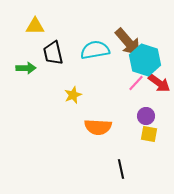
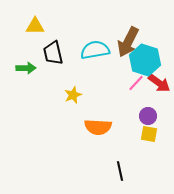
brown arrow: rotated 68 degrees clockwise
purple circle: moved 2 px right
black line: moved 1 px left, 2 px down
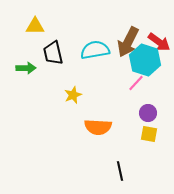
red arrow: moved 41 px up
purple circle: moved 3 px up
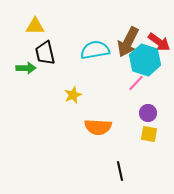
black trapezoid: moved 8 px left
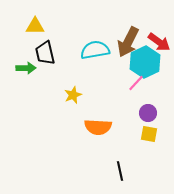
cyan hexagon: moved 2 px down; rotated 16 degrees clockwise
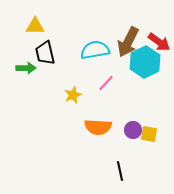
pink line: moved 30 px left
purple circle: moved 15 px left, 17 px down
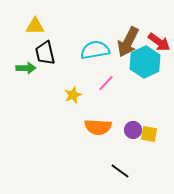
black line: rotated 42 degrees counterclockwise
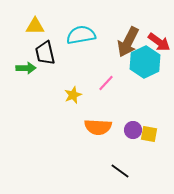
cyan semicircle: moved 14 px left, 15 px up
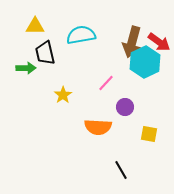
brown arrow: moved 4 px right; rotated 12 degrees counterclockwise
yellow star: moved 10 px left; rotated 12 degrees counterclockwise
purple circle: moved 8 px left, 23 px up
black line: moved 1 px right, 1 px up; rotated 24 degrees clockwise
